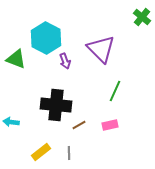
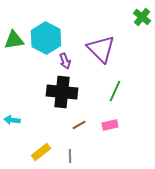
green triangle: moved 2 px left, 19 px up; rotated 30 degrees counterclockwise
black cross: moved 6 px right, 13 px up
cyan arrow: moved 1 px right, 2 px up
gray line: moved 1 px right, 3 px down
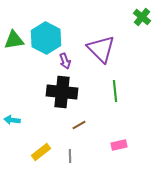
green line: rotated 30 degrees counterclockwise
pink rectangle: moved 9 px right, 20 px down
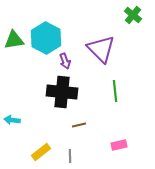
green cross: moved 9 px left, 2 px up
brown line: rotated 16 degrees clockwise
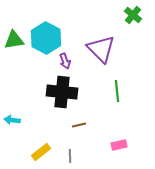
green line: moved 2 px right
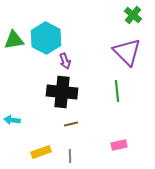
purple triangle: moved 26 px right, 3 px down
brown line: moved 8 px left, 1 px up
yellow rectangle: rotated 18 degrees clockwise
